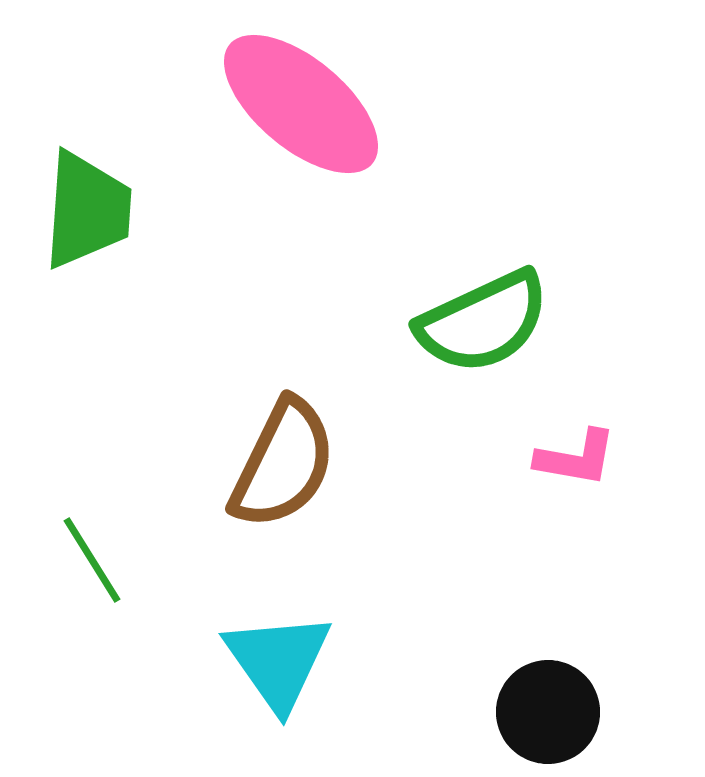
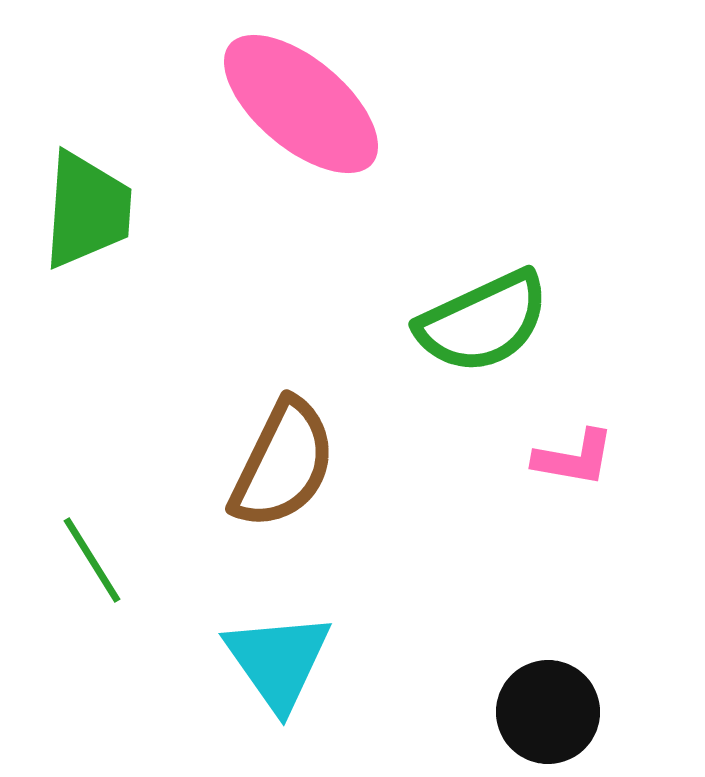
pink L-shape: moved 2 px left
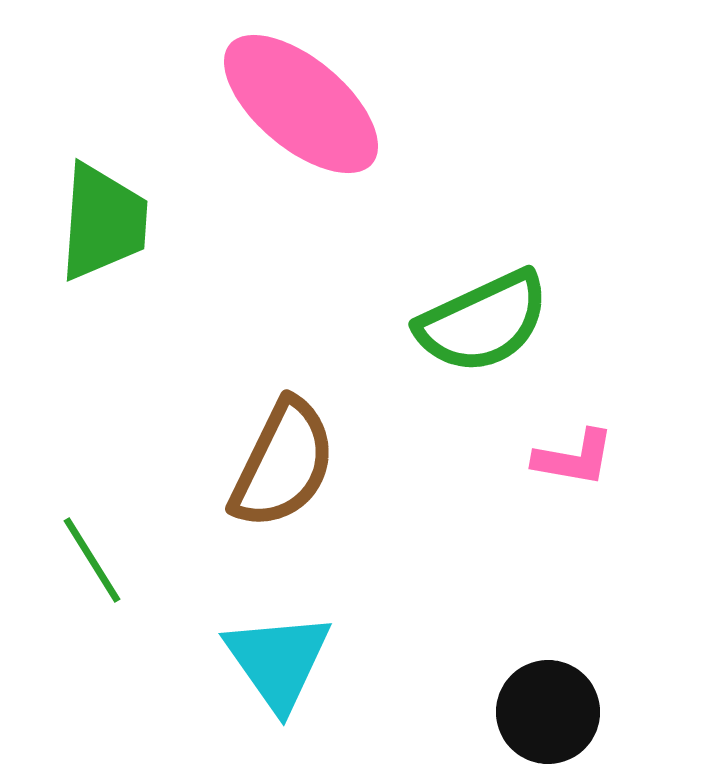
green trapezoid: moved 16 px right, 12 px down
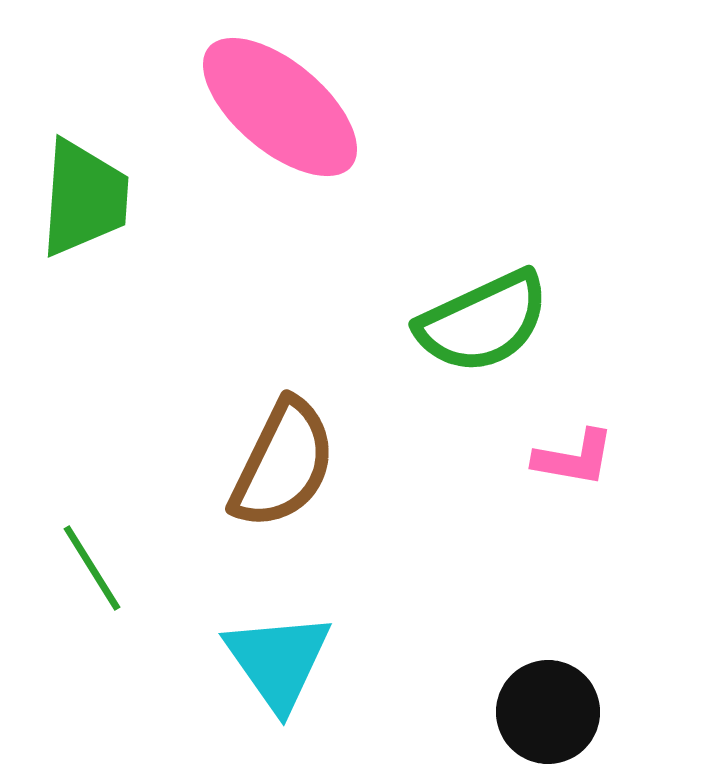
pink ellipse: moved 21 px left, 3 px down
green trapezoid: moved 19 px left, 24 px up
green line: moved 8 px down
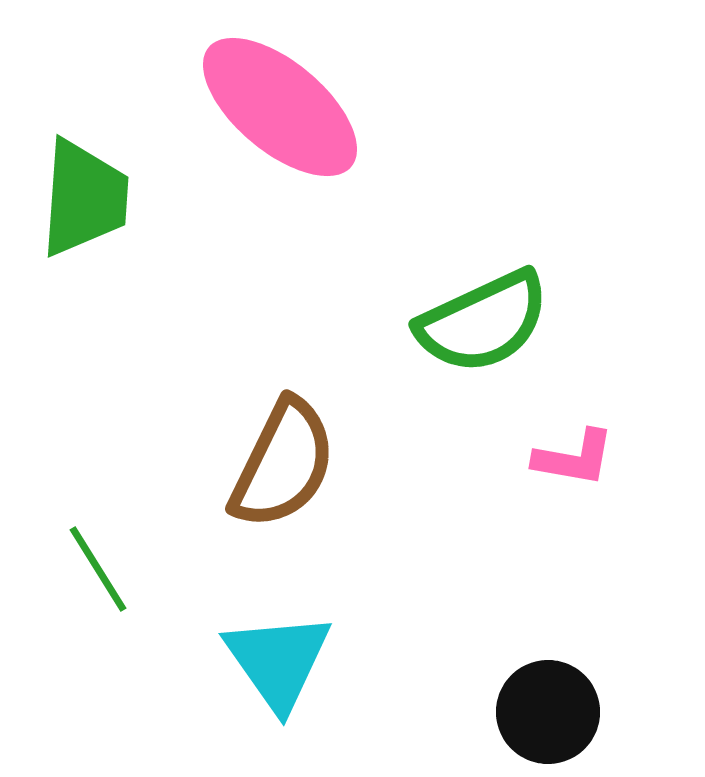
green line: moved 6 px right, 1 px down
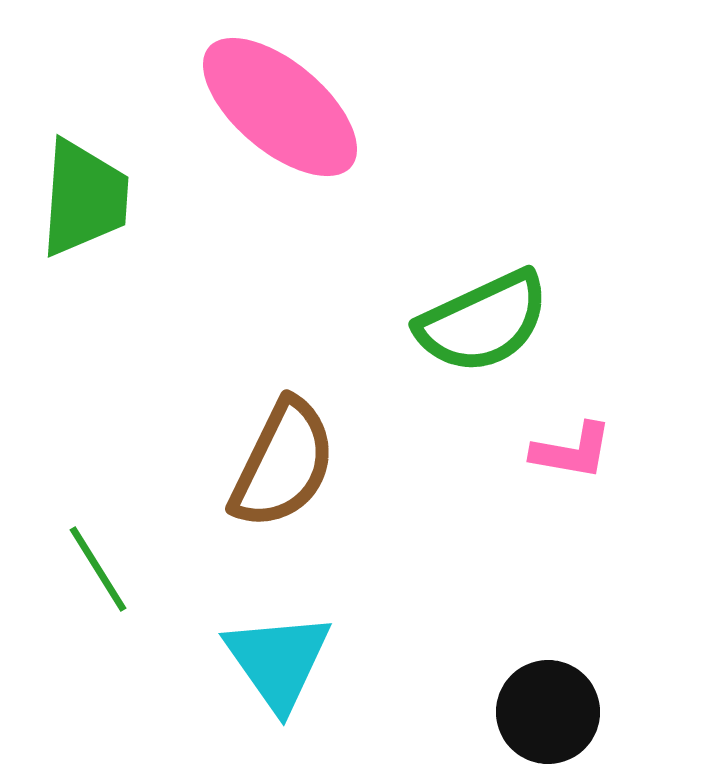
pink L-shape: moved 2 px left, 7 px up
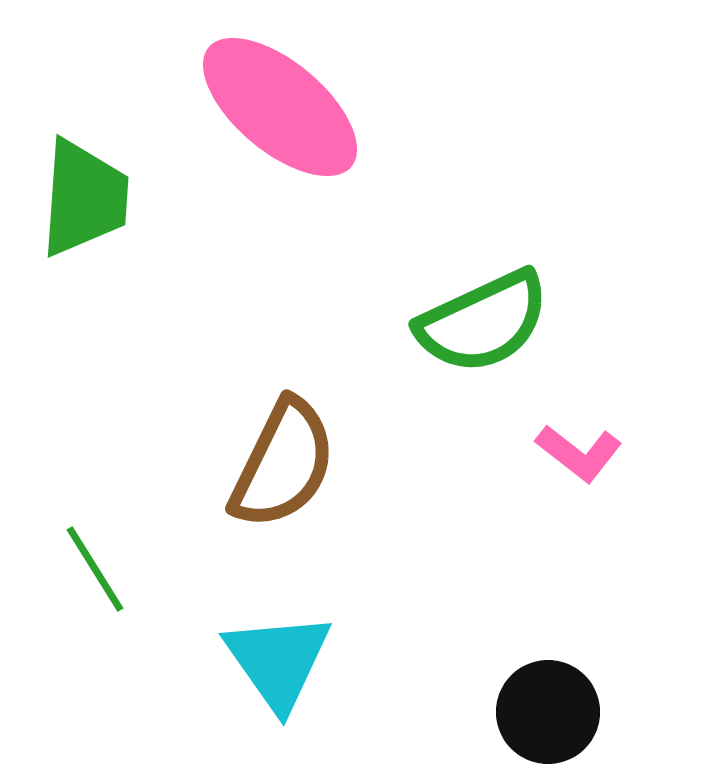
pink L-shape: moved 7 px right, 2 px down; rotated 28 degrees clockwise
green line: moved 3 px left
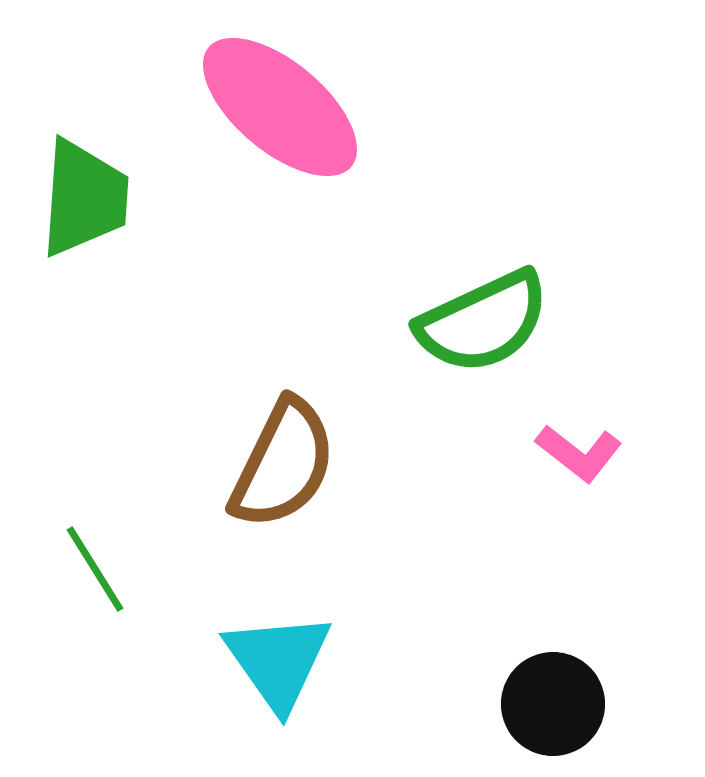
black circle: moved 5 px right, 8 px up
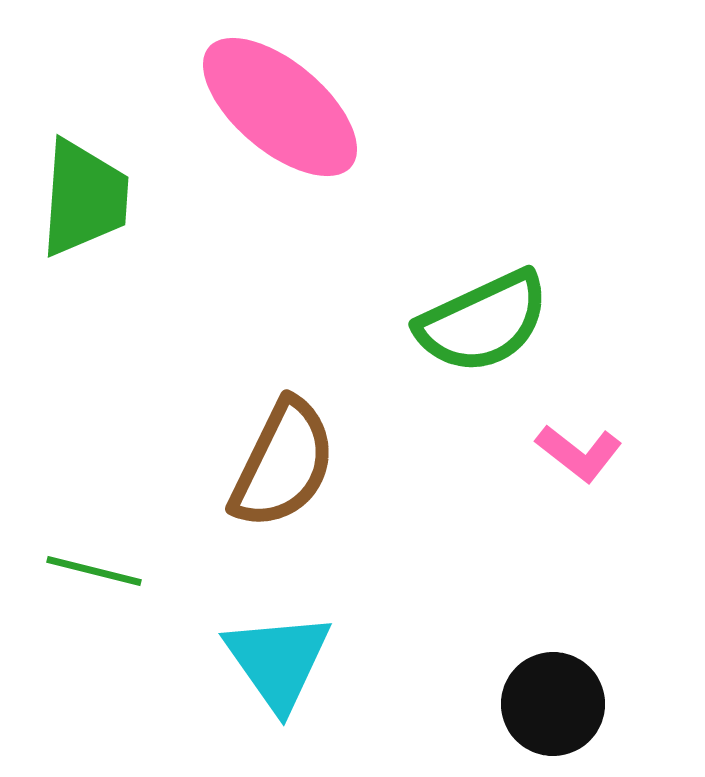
green line: moved 1 px left, 2 px down; rotated 44 degrees counterclockwise
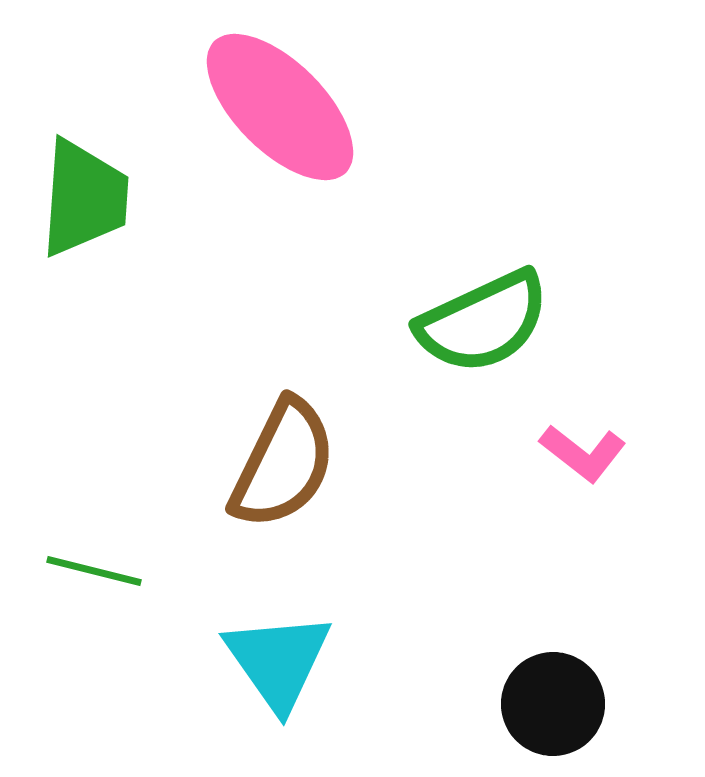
pink ellipse: rotated 5 degrees clockwise
pink L-shape: moved 4 px right
